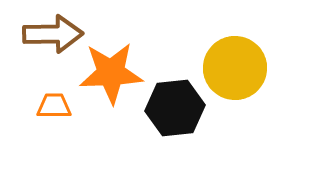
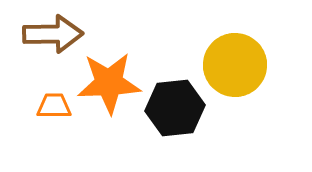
yellow circle: moved 3 px up
orange star: moved 2 px left, 10 px down
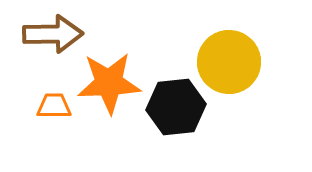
yellow circle: moved 6 px left, 3 px up
black hexagon: moved 1 px right, 1 px up
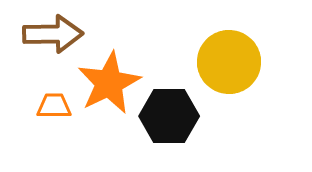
orange star: rotated 24 degrees counterclockwise
black hexagon: moved 7 px left, 9 px down; rotated 6 degrees clockwise
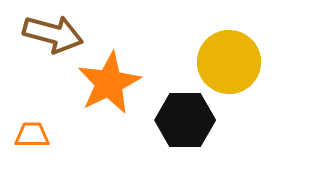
brown arrow: rotated 16 degrees clockwise
orange trapezoid: moved 22 px left, 29 px down
black hexagon: moved 16 px right, 4 px down
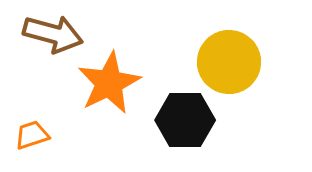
orange trapezoid: rotated 18 degrees counterclockwise
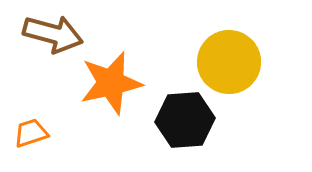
orange star: moved 2 px right; rotated 14 degrees clockwise
black hexagon: rotated 4 degrees counterclockwise
orange trapezoid: moved 1 px left, 2 px up
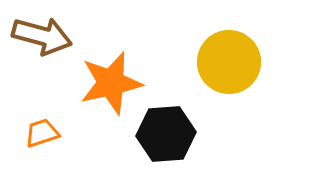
brown arrow: moved 11 px left, 2 px down
black hexagon: moved 19 px left, 14 px down
orange trapezoid: moved 11 px right
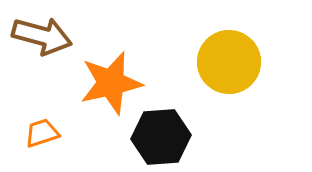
black hexagon: moved 5 px left, 3 px down
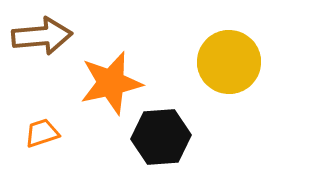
brown arrow: rotated 20 degrees counterclockwise
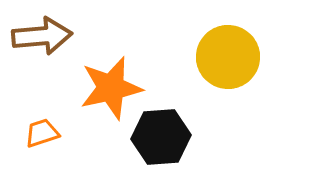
yellow circle: moved 1 px left, 5 px up
orange star: moved 5 px down
